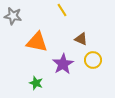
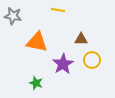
yellow line: moved 4 px left; rotated 48 degrees counterclockwise
brown triangle: rotated 24 degrees counterclockwise
yellow circle: moved 1 px left
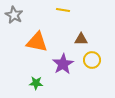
yellow line: moved 5 px right
gray star: moved 1 px right, 1 px up; rotated 18 degrees clockwise
green star: rotated 16 degrees counterclockwise
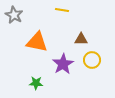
yellow line: moved 1 px left
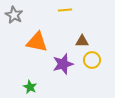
yellow line: moved 3 px right; rotated 16 degrees counterclockwise
brown triangle: moved 1 px right, 2 px down
purple star: rotated 15 degrees clockwise
green star: moved 6 px left, 4 px down; rotated 24 degrees clockwise
